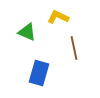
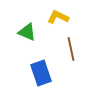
brown line: moved 3 px left, 1 px down
blue rectangle: moved 2 px right; rotated 35 degrees counterclockwise
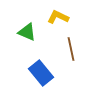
blue rectangle: rotated 20 degrees counterclockwise
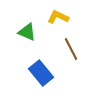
brown line: rotated 15 degrees counterclockwise
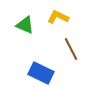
green triangle: moved 2 px left, 7 px up
blue rectangle: rotated 25 degrees counterclockwise
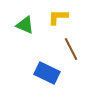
yellow L-shape: rotated 25 degrees counterclockwise
blue rectangle: moved 6 px right
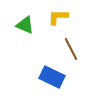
blue rectangle: moved 5 px right, 4 px down
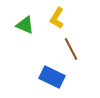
yellow L-shape: moved 1 px left, 1 px down; rotated 60 degrees counterclockwise
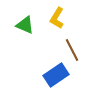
brown line: moved 1 px right, 1 px down
blue rectangle: moved 4 px right, 2 px up; rotated 60 degrees counterclockwise
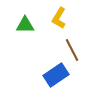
yellow L-shape: moved 2 px right
green triangle: rotated 24 degrees counterclockwise
